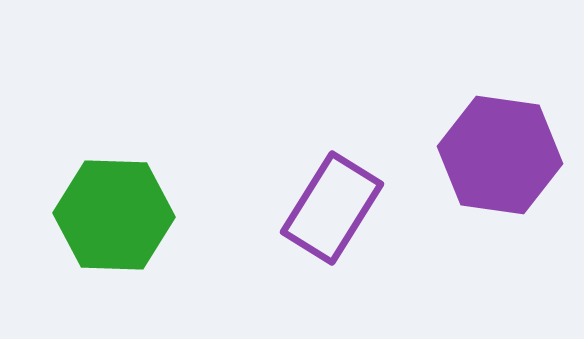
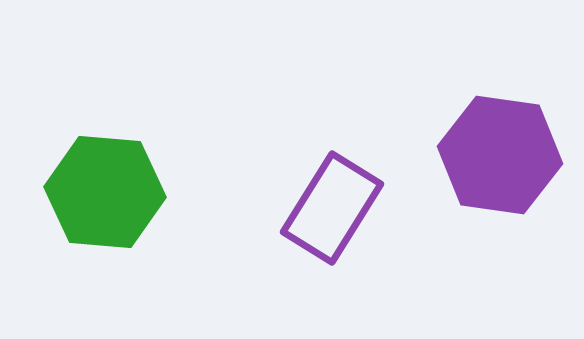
green hexagon: moved 9 px left, 23 px up; rotated 3 degrees clockwise
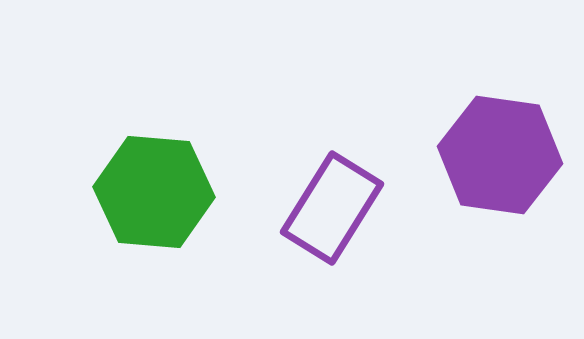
green hexagon: moved 49 px right
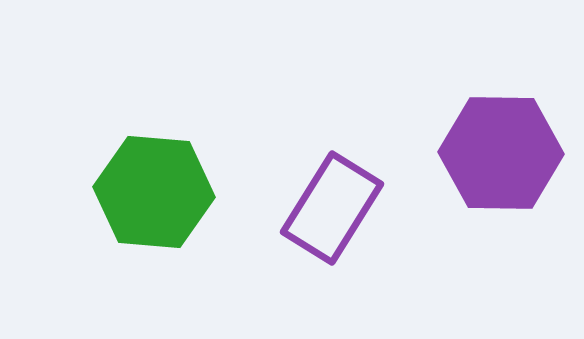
purple hexagon: moved 1 px right, 2 px up; rotated 7 degrees counterclockwise
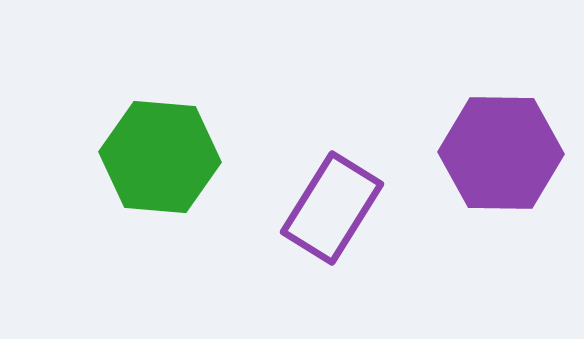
green hexagon: moved 6 px right, 35 px up
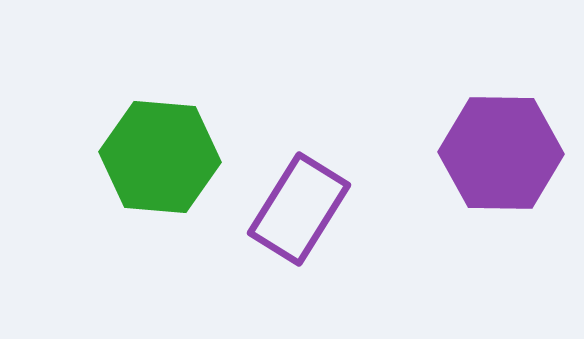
purple rectangle: moved 33 px left, 1 px down
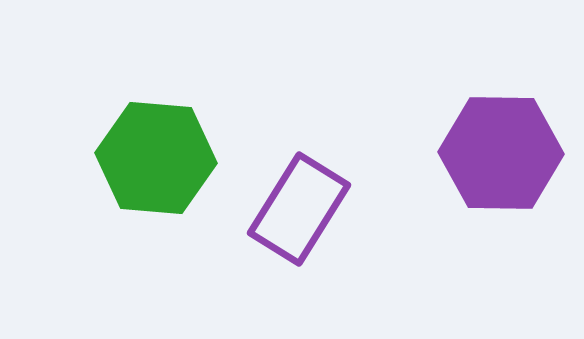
green hexagon: moved 4 px left, 1 px down
